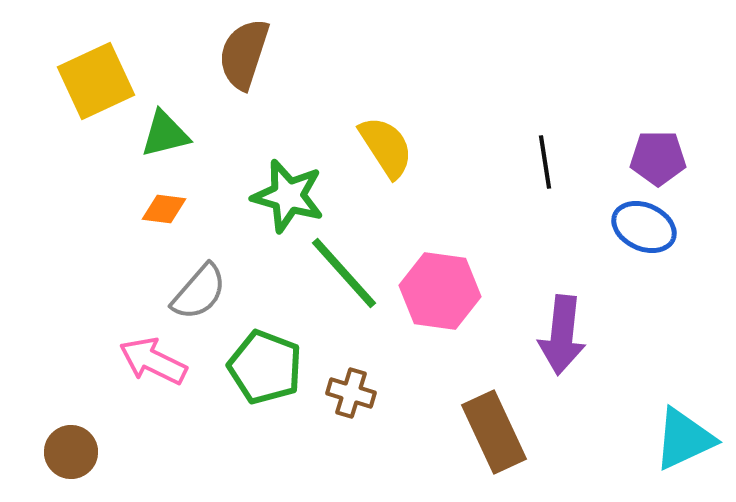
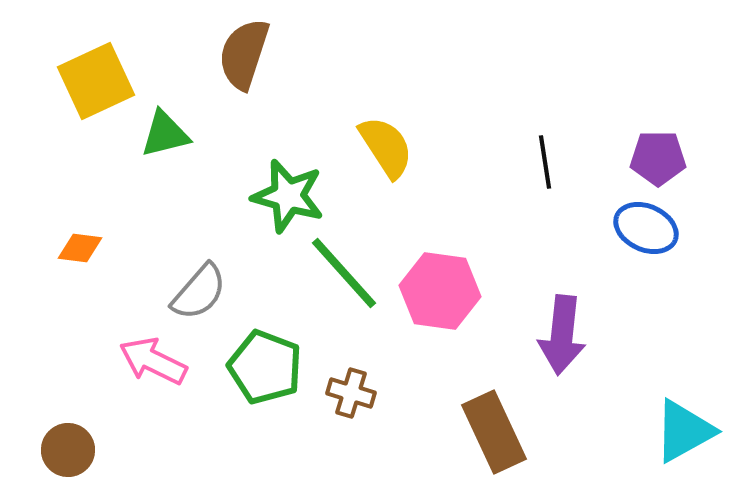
orange diamond: moved 84 px left, 39 px down
blue ellipse: moved 2 px right, 1 px down
cyan triangle: moved 8 px up; rotated 4 degrees counterclockwise
brown circle: moved 3 px left, 2 px up
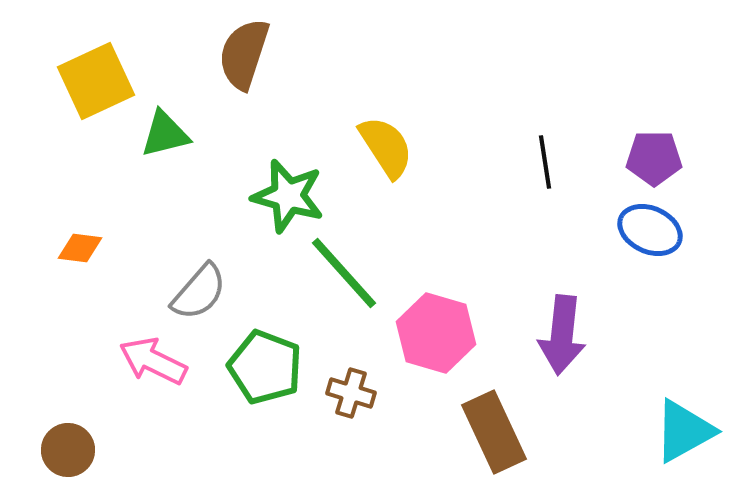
purple pentagon: moved 4 px left
blue ellipse: moved 4 px right, 2 px down
pink hexagon: moved 4 px left, 42 px down; rotated 8 degrees clockwise
